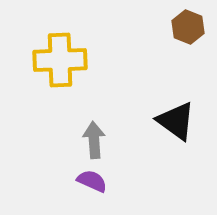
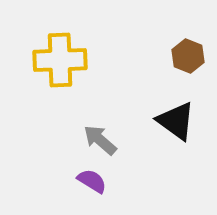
brown hexagon: moved 29 px down
gray arrow: moved 6 px right; rotated 45 degrees counterclockwise
purple semicircle: rotated 8 degrees clockwise
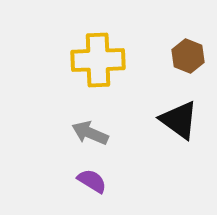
yellow cross: moved 38 px right
black triangle: moved 3 px right, 1 px up
gray arrow: moved 10 px left, 7 px up; rotated 18 degrees counterclockwise
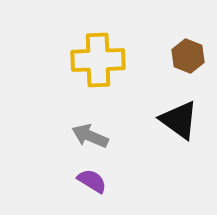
gray arrow: moved 3 px down
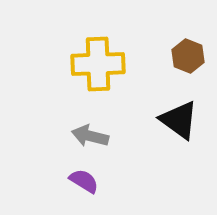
yellow cross: moved 4 px down
gray arrow: rotated 9 degrees counterclockwise
purple semicircle: moved 8 px left
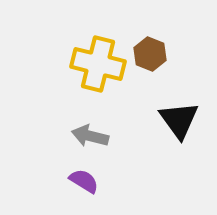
brown hexagon: moved 38 px left, 2 px up
yellow cross: rotated 16 degrees clockwise
black triangle: rotated 18 degrees clockwise
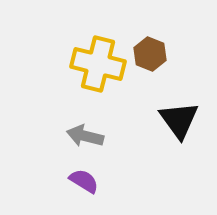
gray arrow: moved 5 px left
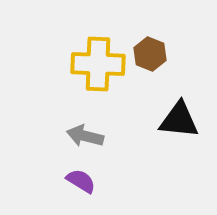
yellow cross: rotated 12 degrees counterclockwise
black triangle: rotated 48 degrees counterclockwise
purple semicircle: moved 3 px left
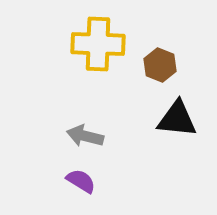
brown hexagon: moved 10 px right, 11 px down
yellow cross: moved 20 px up
black triangle: moved 2 px left, 1 px up
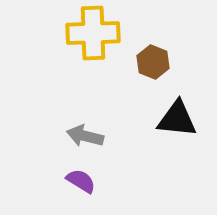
yellow cross: moved 5 px left, 11 px up; rotated 4 degrees counterclockwise
brown hexagon: moved 7 px left, 3 px up
